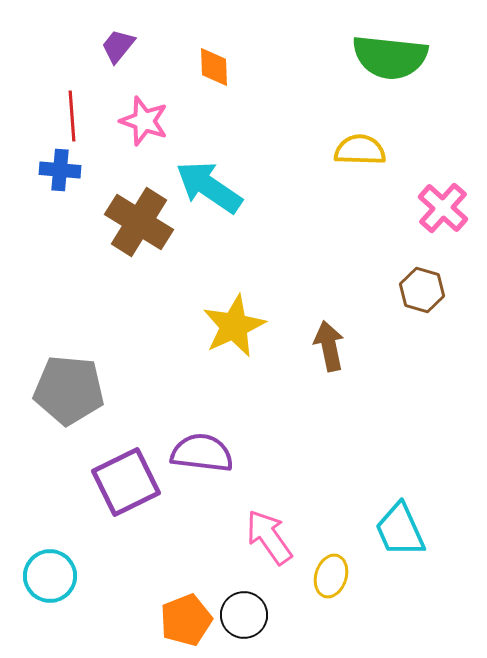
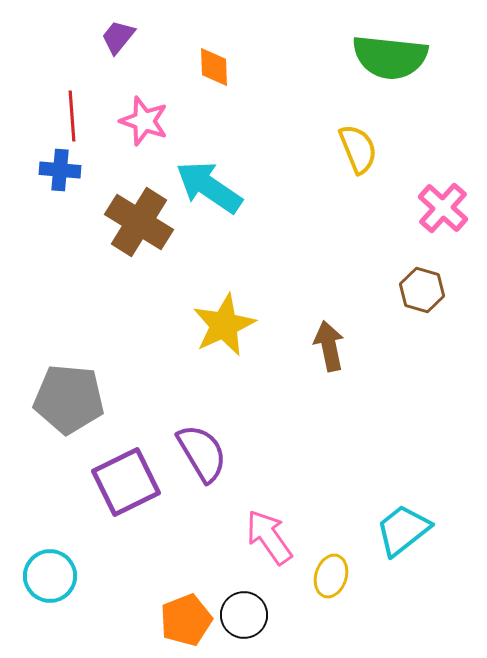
purple trapezoid: moved 9 px up
yellow semicircle: moved 2 px left, 1 px up; rotated 66 degrees clockwise
yellow star: moved 10 px left, 1 px up
gray pentagon: moved 9 px down
purple semicircle: rotated 52 degrees clockwise
cyan trapezoid: moved 3 px right; rotated 76 degrees clockwise
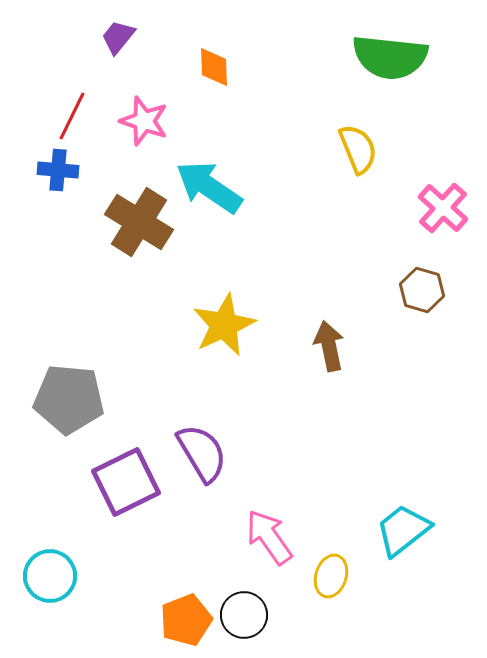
red line: rotated 30 degrees clockwise
blue cross: moved 2 px left
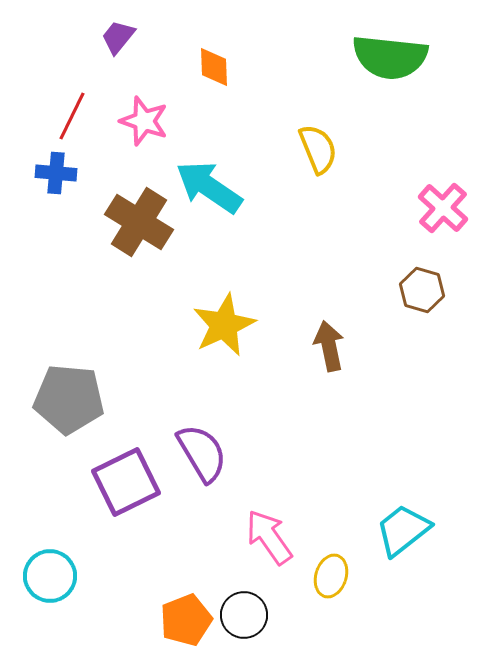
yellow semicircle: moved 40 px left
blue cross: moved 2 px left, 3 px down
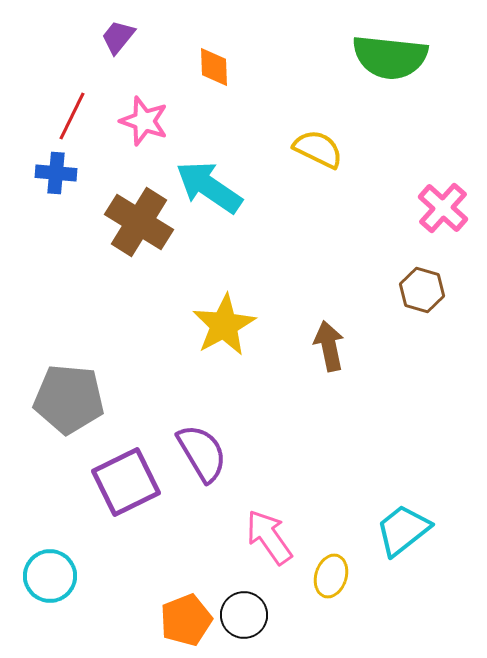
yellow semicircle: rotated 42 degrees counterclockwise
yellow star: rotated 4 degrees counterclockwise
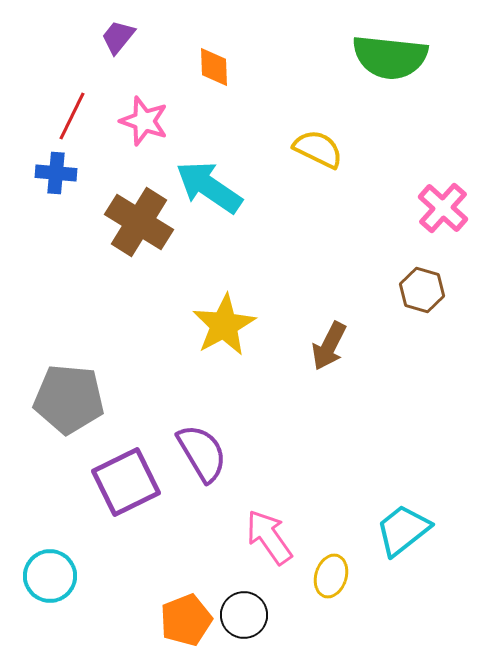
brown arrow: rotated 141 degrees counterclockwise
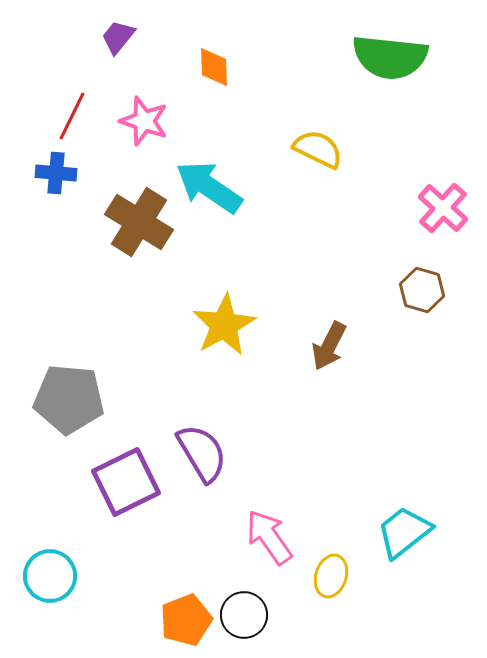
cyan trapezoid: moved 1 px right, 2 px down
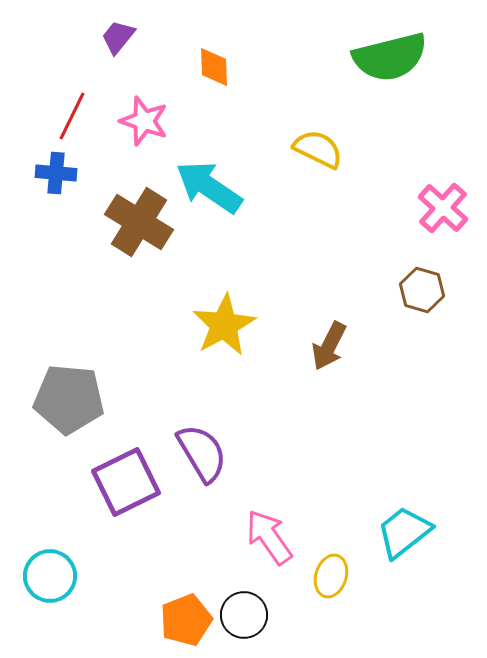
green semicircle: rotated 20 degrees counterclockwise
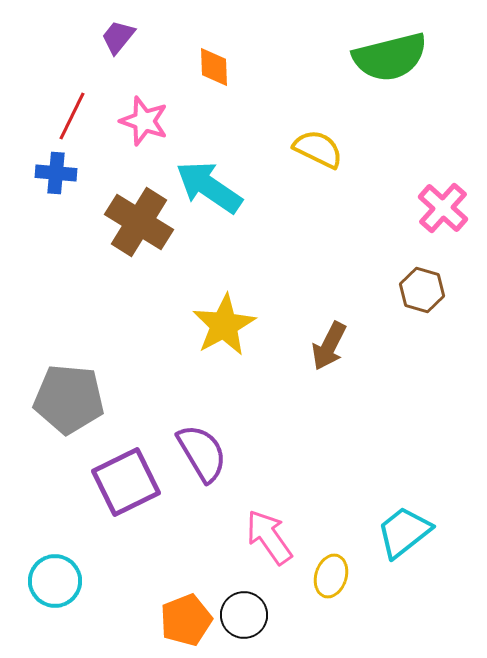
cyan circle: moved 5 px right, 5 px down
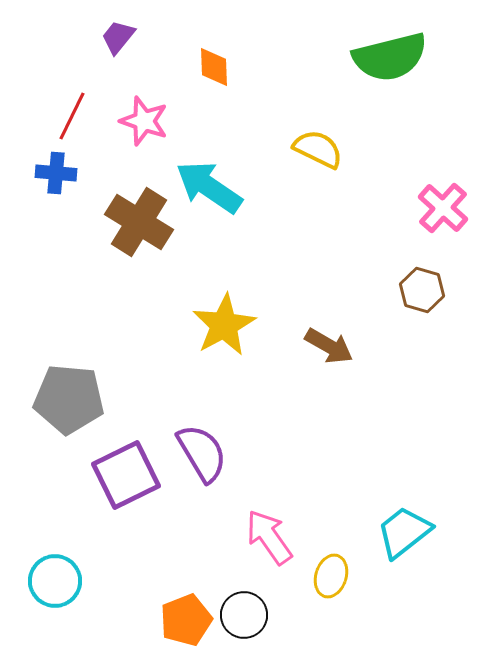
brown arrow: rotated 87 degrees counterclockwise
purple square: moved 7 px up
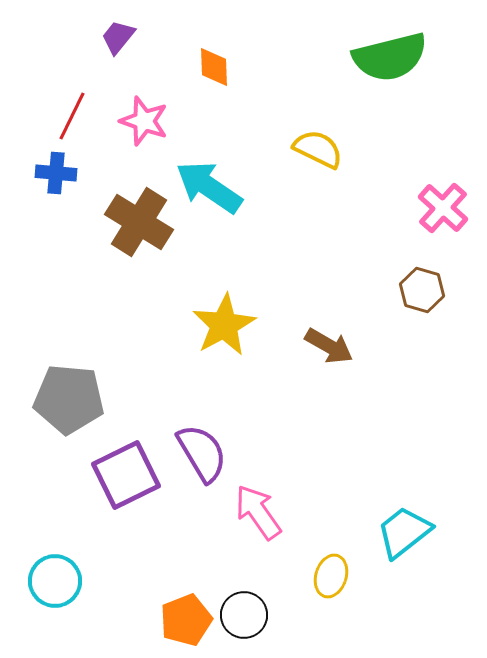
pink arrow: moved 11 px left, 25 px up
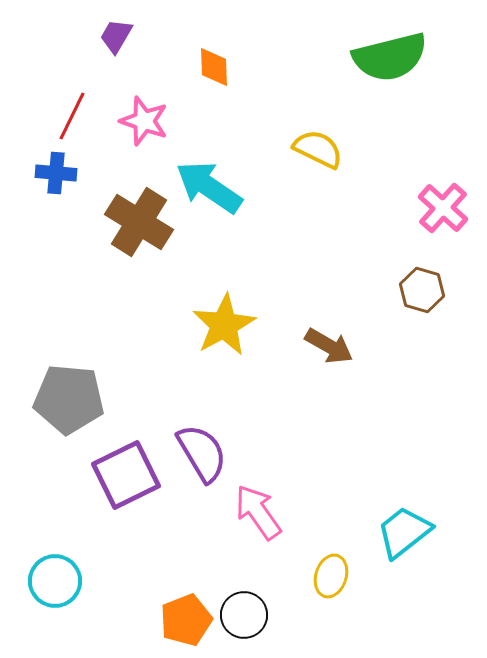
purple trapezoid: moved 2 px left, 1 px up; rotated 9 degrees counterclockwise
